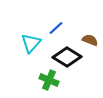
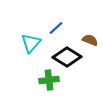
green cross: rotated 30 degrees counterclockwise
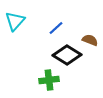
cyan triangle: moved 16 px left, 22 px up
black diamond: moved 2 px up
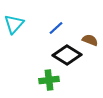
cyan triangle: moved 1 px left, 3 px down
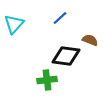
blue line: moved 4 px right, 10 px up
black diamond: moved 1 px left, 1 px down; rotated 24 degrees counterclockwise
green cross: moved 2 px left
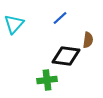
brown semicircle: moved 2 px left; rotated 77 degrees clockwise
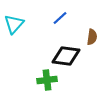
brown semicircle: moved 4 px right, 3 px up
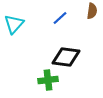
brown semicircle: moved 26 px up
black diamond: moved 1 px down
green cross: moved 1 px right
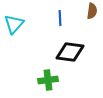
blue line: rotated 49 degrees counterclockwise
black diamond: moved 4 px right, 5 px up
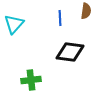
brown semicircle: moved 6 px left
green cross: moved 17 px left
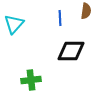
black diamond: moved 1 px right, 1 px up; rotated 8 degrees counterclockwise
